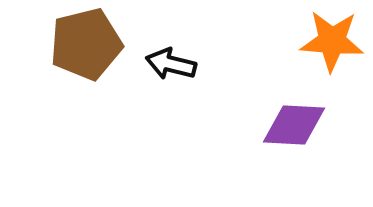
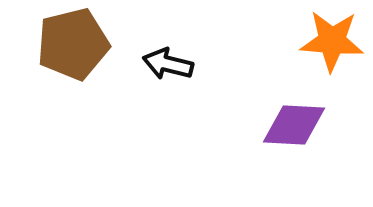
brown pentagon: moved 13 px left
black arrow: moved 3 px left
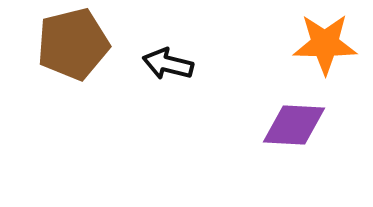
orange star: moved 7 px left, 3 px down; rotated 4 degrees counterclockwise
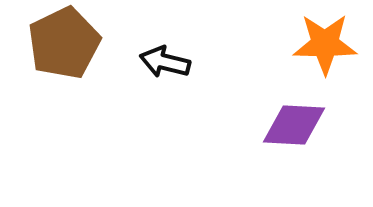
brown pentagon: moved 9 px left, 1 px up; rotated 12 degrees counterclockwise
black arrow: moved 3 px left, 2 px up
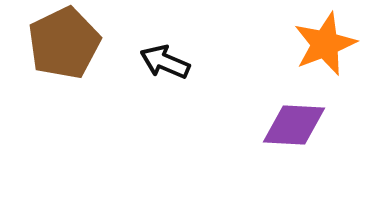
orange star: rotated 22 degrees counterclockwise
black arrow: rotated 9 degrees clockwise
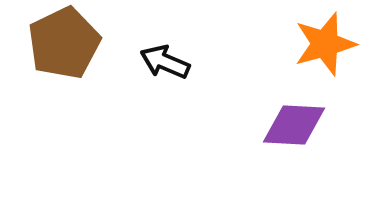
orange star: rotated 6 degrees clockwise
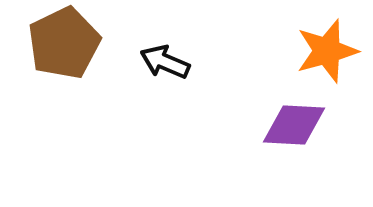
orange star: moved 2 px right, 7 px down
